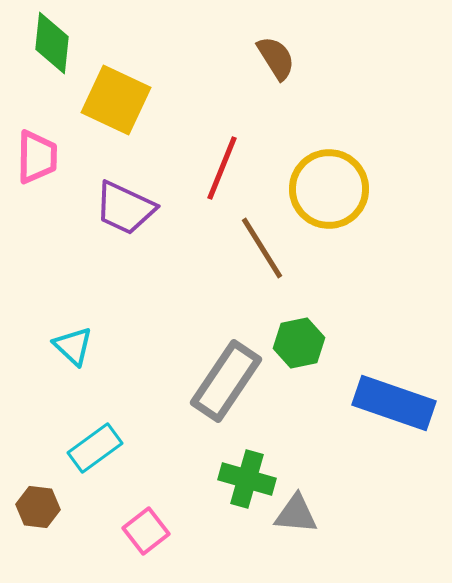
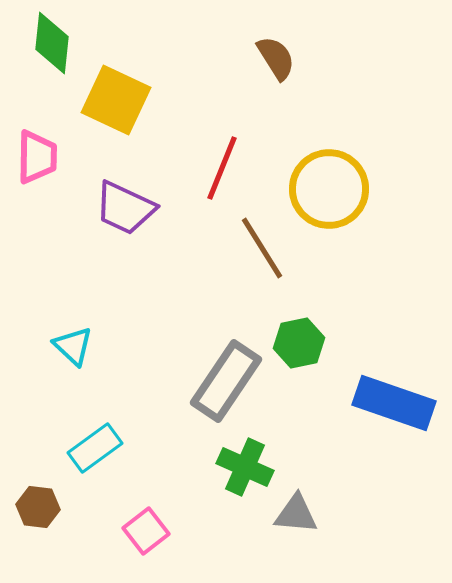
green cross: moved 2 px left, 12 px up; rotated 8 degrees clockwise
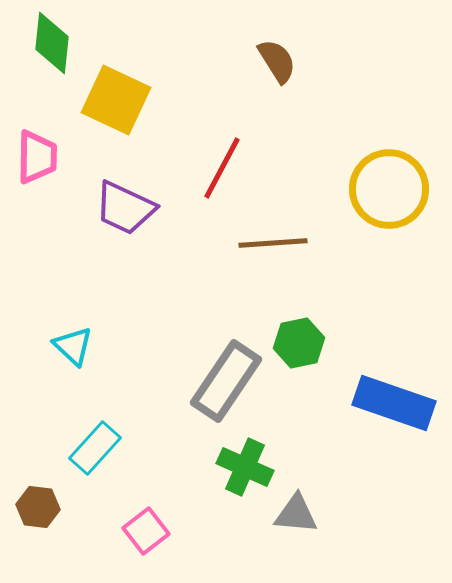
brown semicircle: moved 1 px right, 3 px down
red line: rotated 6 degrees clockwise
yellow circle: moved 60 px right
brown line: moved 11 px right, 5 px up; rotated 62 degrees counterclockwise
cyan rectangle: rotated 12 degrees counterclockwise
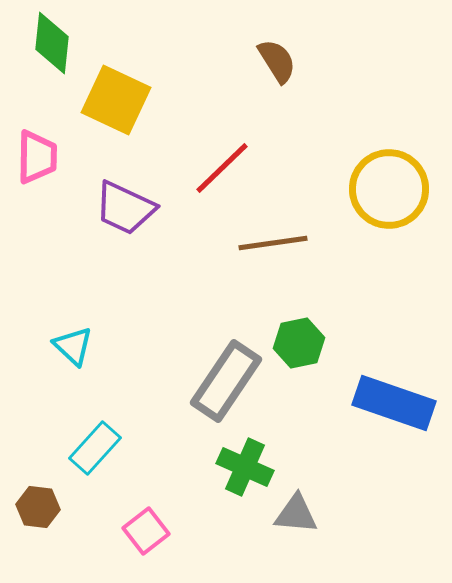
red line: rotated 18 degrees clockwise
brown line: rotated 4 degrees counterclockwise
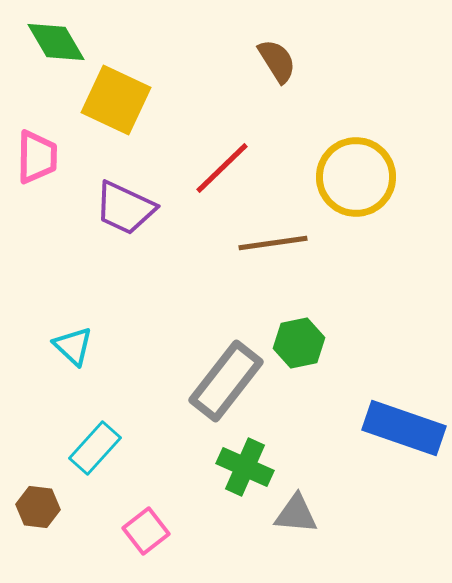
green diamond: moved 4 px right, 1 px up; rotated 36 degrees counterclockwise
yellow circle: moved 33 px left, 12 px up
gray rectangle: rotated 4 degrees clockwise
blue rectangle: moved 10 px right, 25 px down
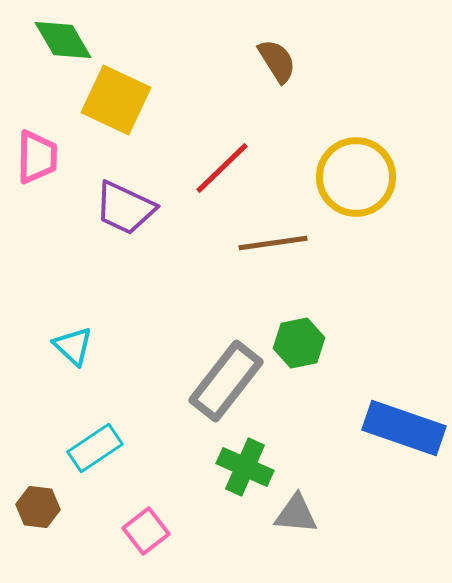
green diamond: moved 7 px right, 2 px up
cyan rectangle: rotated 14 degrees clockwise
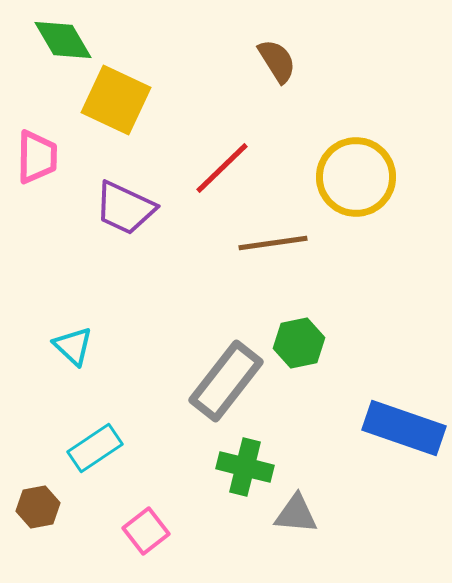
green cross: rotated 10 degrees counterclockwise
brown hexagon: rotated 18 degrees counterclockwise
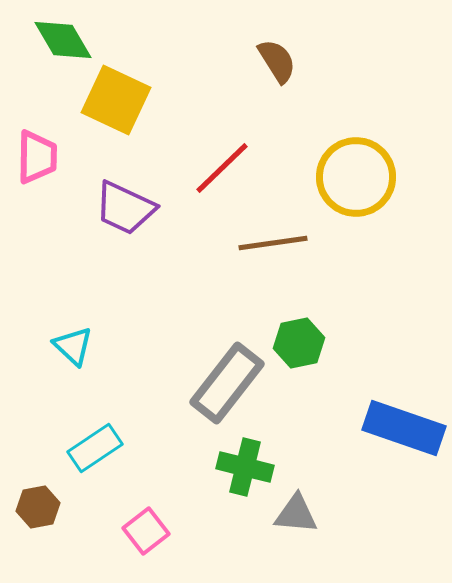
gray rectangle: moved 1 px right, 2 px down
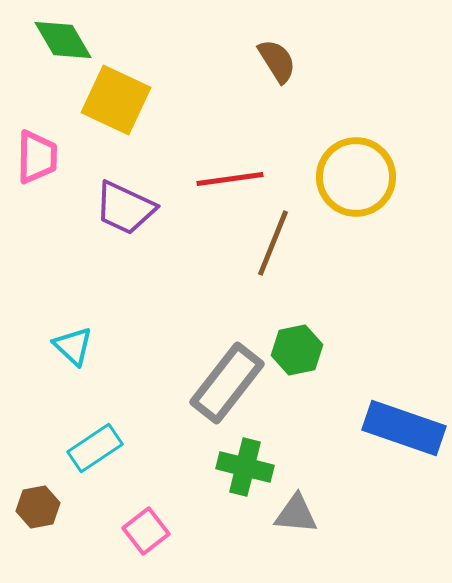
red line: moved 8 px right, 11 px down; rotated 36 degrees clockwise
brown line: rotated 60 degrees counterclockwise
green hexagon: moved 2 px left, 7 px down
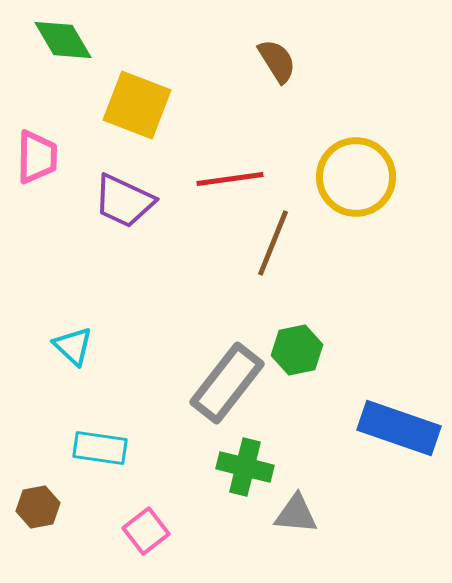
yellow square: moved 21 px right, 5 px down; rotated 4 degrees counterclockwise
purple trapezoid: moved 1 px left, 7 px up
blue rectangle: moved 5 px left
cyan rectangle: moved 5 px right; rotated 42 degrees clockwise
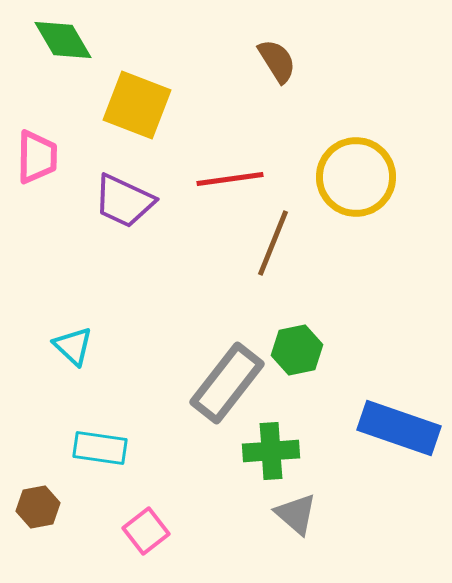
green cross: moved 26 px right, 16 px up; rotated 18 degrees counterclockwise
gray triangle: rotated 36 degrees clockwise
